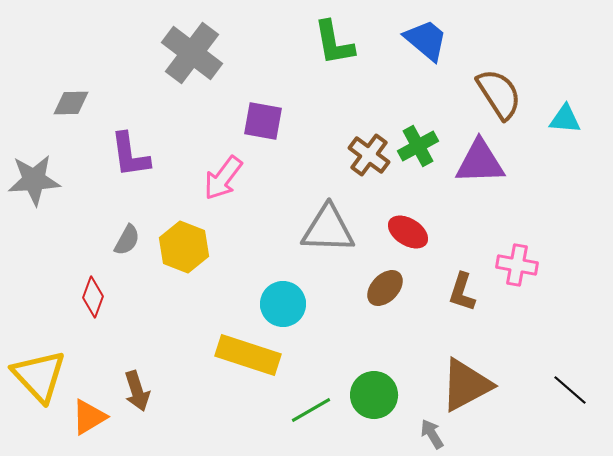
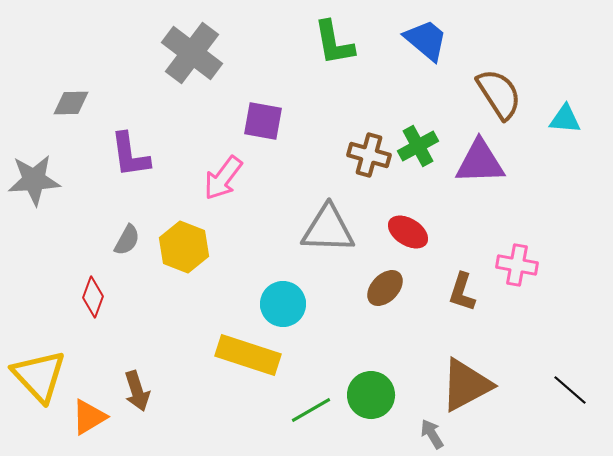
brown cross: rotated 21 degrees counterclockwise
green circle: moved 3 px left
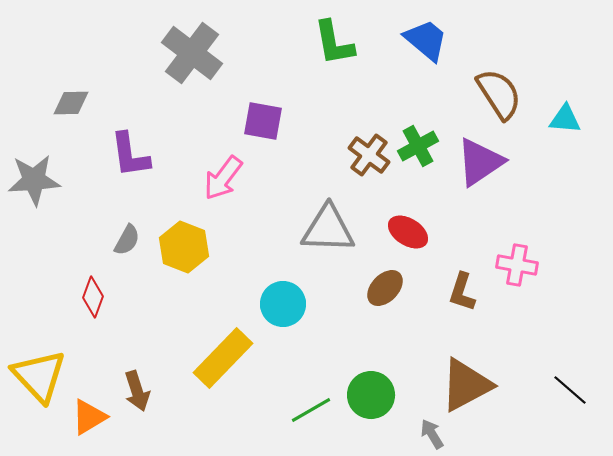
brown cross: rotated 21 degrees clockwise
purple triangle: rotated 32 degrees counterclockwise
yellow rectangle: moved 25 px left, 3 px down; rotated 64 degrees counterclockwise
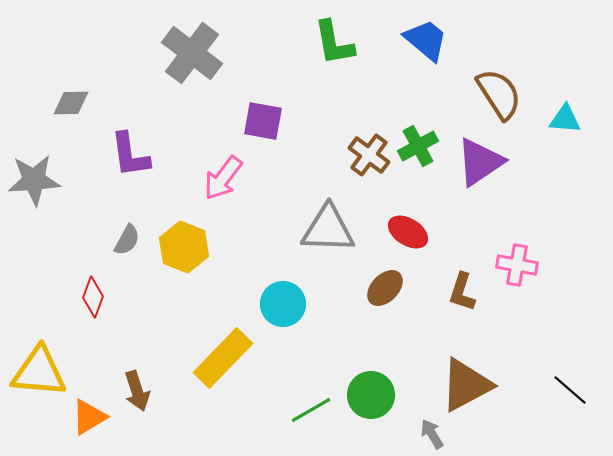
yellow triangle: moved 4 px up; rotated 42 degrees counterclockwise
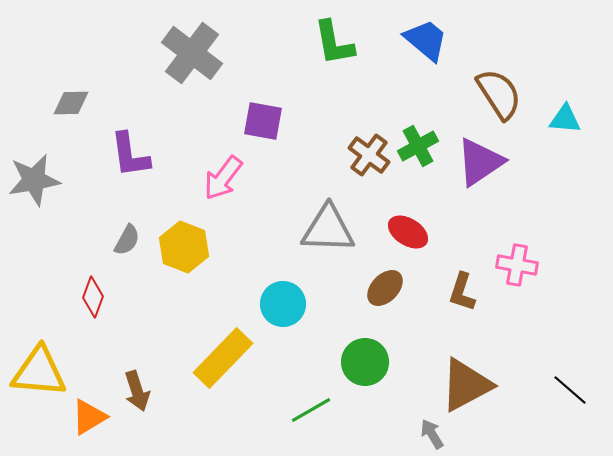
gray star: rotated 6 degrees counterclockwise
green circle: moved 6 px left, 33 px up
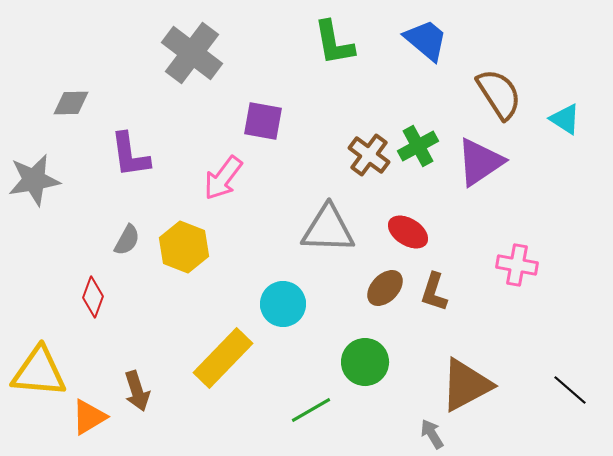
cyan triangle: rotated 28 degrees clockwise
brown L-shape: moved 28 px left
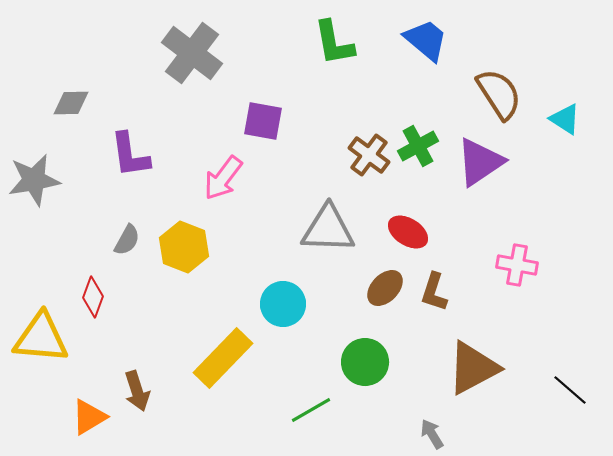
yellow triangle: moved 2 px right, 34 px up
brown triangle: moved 7 px right, 17 px up
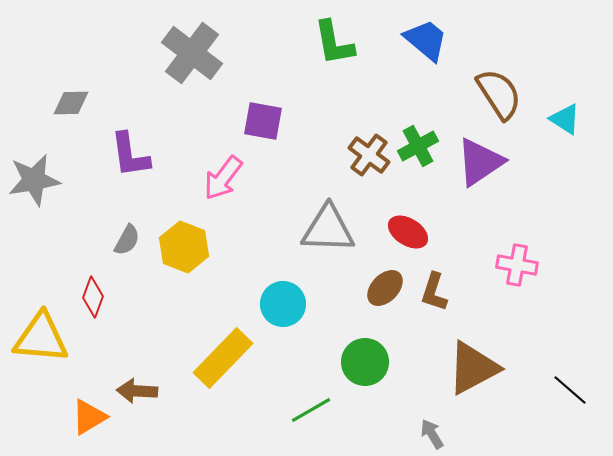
brown arrow: rotated 111 degrees clockwise
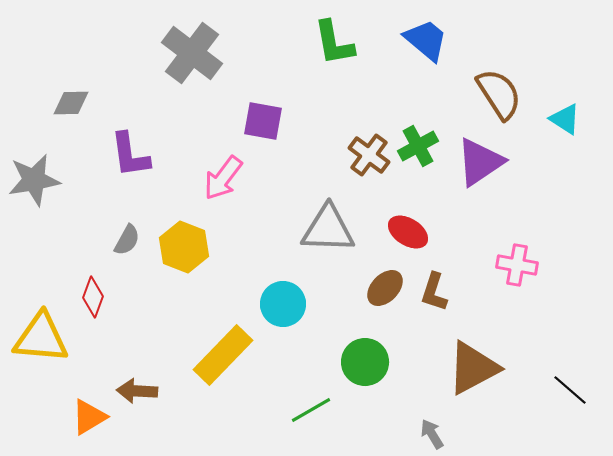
yellow rectangle: moved 3 px up
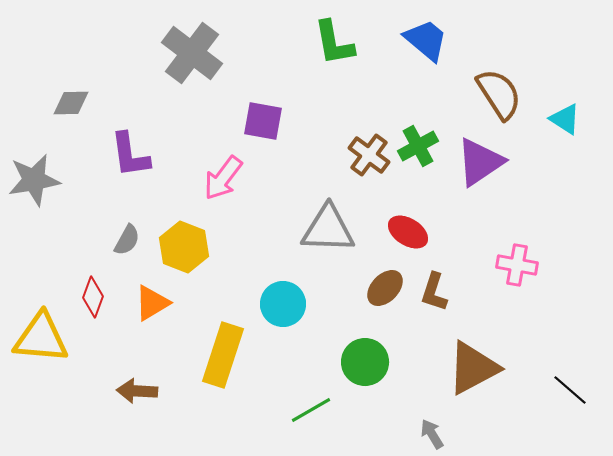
yellow rectangle: rotated 26 degrees counterclockwise
orange triangle: moved 63 px right, 114 px up
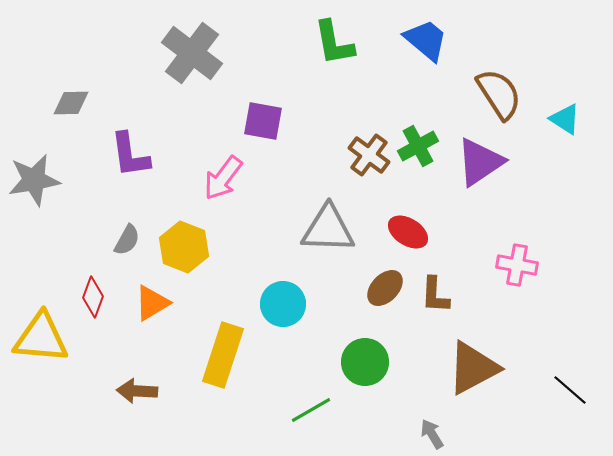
brown L-shape: moved 1 px right, 3 px down; rotated 15 degrees counterclockwise
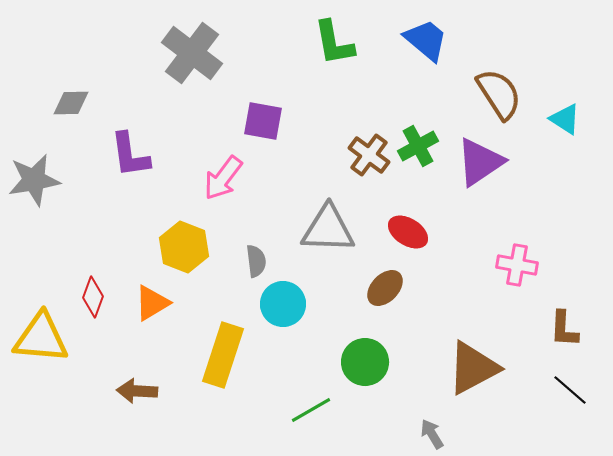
gray semicircle: moved 129 px right, 21 px down; rotated 36 degrees counterclockwise
brown L-shape: moved 129 px right, 34 px down
